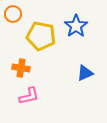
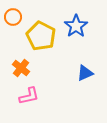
orange circle: moved 3 px down
yellow pentagon: rotated 16 degrees clockwise
orange cross: rotated 30 degrees clockwise
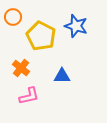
blue star: rotated 20 degrees counterclockwise
blue triangle: moved 23 px left, 3 px down; rotated 24 degrees clockwise
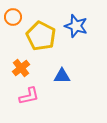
orange cross: rotated 12 degrees clockwise
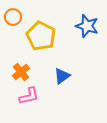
blue star: moved 11 px right
orange cross: moved 4 px down
blue triangle: rotated 36 degrees counterclockwise
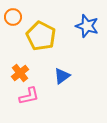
orange cross: moved 1 px left, 1 px down
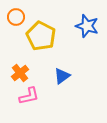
orange circle: moved 3 px right
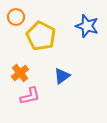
pink L-shape: moved 1 px right
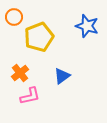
orange circle: moved 2 px left
yellow pentagon: moved 2 px left, 1 px down; rotated 24 degrees clockwise
